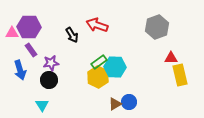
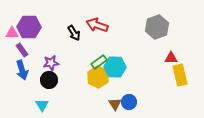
black arrow: moved 2 px right, 2 px up
purple rectangle: moved 9 px left
blue arrow: moved 2 px right
brown triangle: rotated 32 degrees counterclockwise
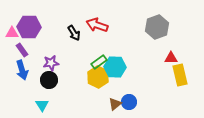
brown triangle: rotated 24 degrees clockwise
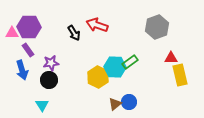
purple rectangle: moved 6 px right
green rectangle: moved 31 px right
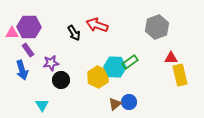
black circle: moved 12 px right
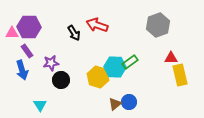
gray hexagon: moved 1 px right, 2 px up
purple rectangle: moved 1 px left, 1 px down
yellow hexagon: rotated 10 degrees counterclockwise
cyan triangle: moved 2 px left
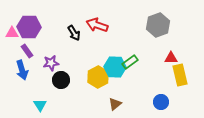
yellow hexagon: rotated 15 degrees clockwise
blue circle: moved 32 px right
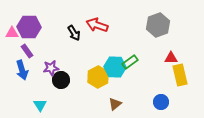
purple star: moved 5 px down
